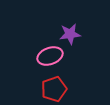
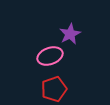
purple star: rotated 20 degrees counterclockwise
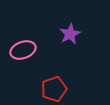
pink ellipse: moved 27 px left, 6 px up
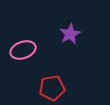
red pentagon: moved 2 px left, 1 px up; rotated 10 degrees clockwise
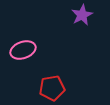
purple star: moved 12 px right, 19 px up
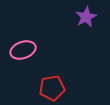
purple star: moved 4 px right, 2 px down
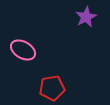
pink ellipse: rotated 50 degrees clockwise
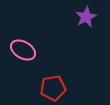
red pentagon: moved 1 px right
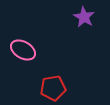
purple star: moved 2 px left; rotated 15 degrees counterclockwise
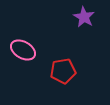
red pentagon: moved 10 px right, 17 px up
